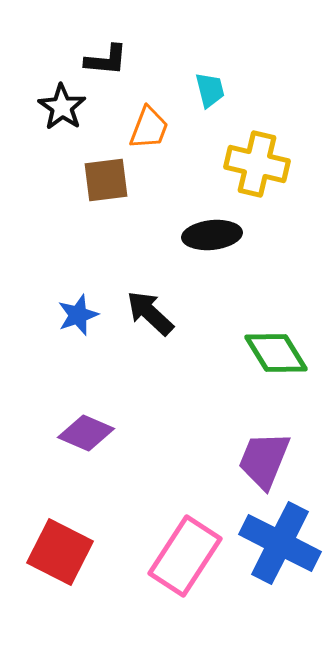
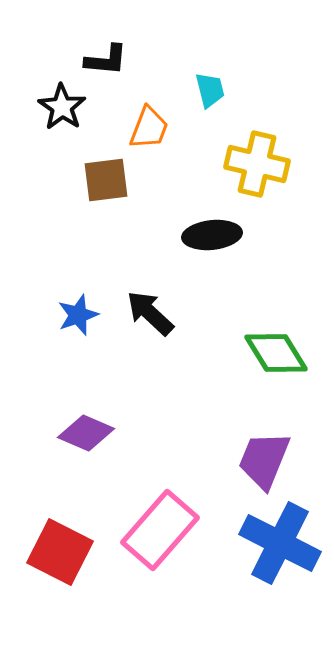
pink rectangle: moved 25 px left, 26 px up; rotated 8 degrees clockwise
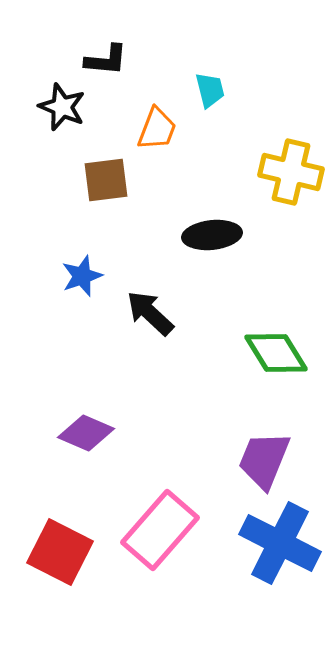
black star: rotated 12 degrees counterclockwise
orange trapezoid: moved 8 px right, 1 px down
yellow cross: moved 34 px right, 8 px down
blue star: moved 4 px right, 39 px up
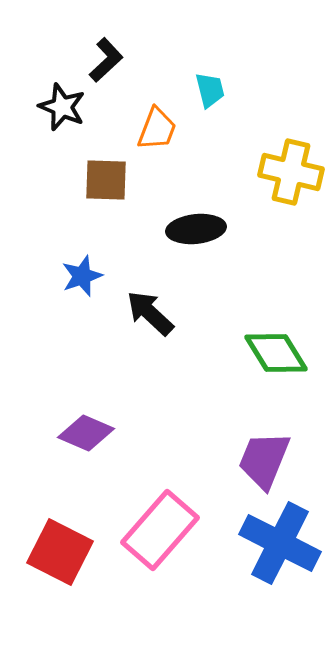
black L-shape: rotated 48 degrees counterclockwise
brown square: rotated 9 degrees clockwise
black ellipse: moved 16 px left, 6 px up
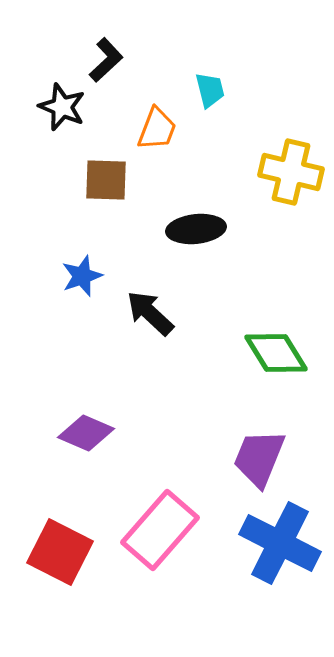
purple trapezoid: moved 5 px left, 2 px up
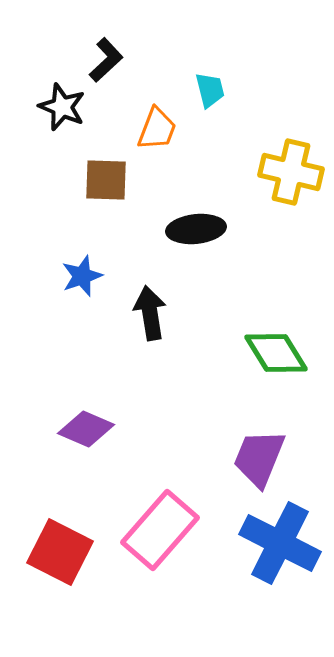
black arrow: rotated 38 degrees clockwise
purple diamond: moved 4 px up
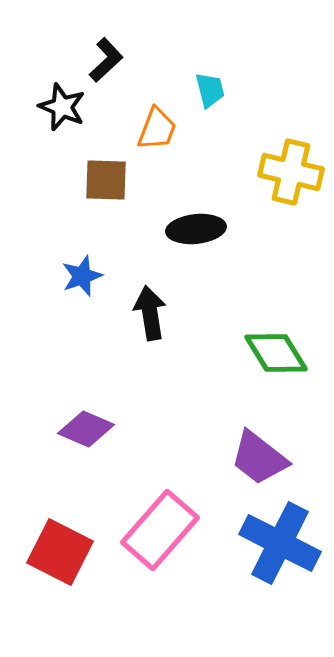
purple trapezoid: rotated 74 degrees counterclockwise
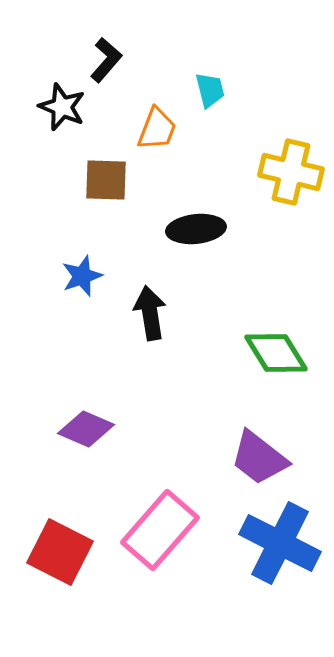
black L-shape: rotated 6 degrees counterclockwise
